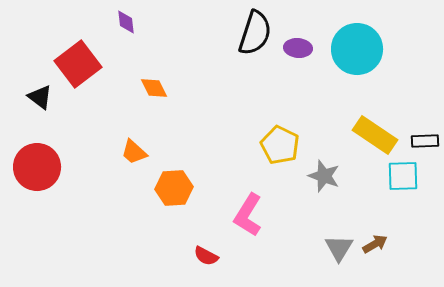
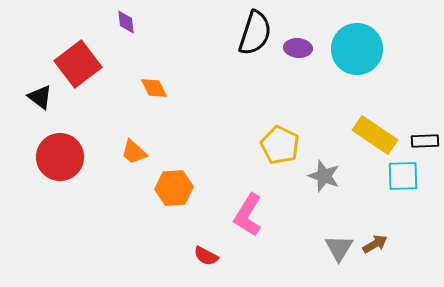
red circle: moved 23 px right, 10 px up
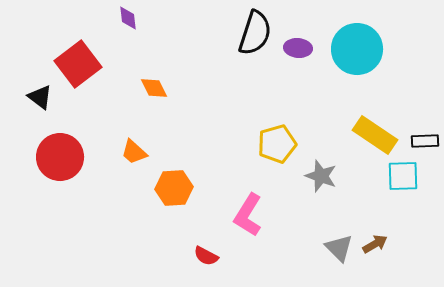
purple diamond: moved 2 px right, 4 px up
yellow pentagon: moved 3 px left, 1 px up; rotated 30 degrees clockwise
gray star: moved 3 px left
gray triangle: rotated 16 degrees counterclockwise
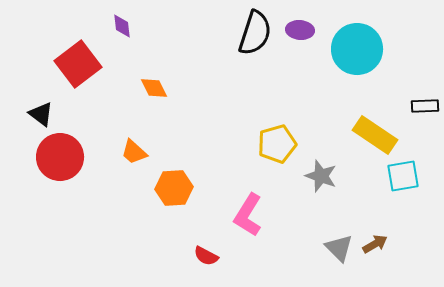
purple diamond: moved 6 px left, 8 px down
purple ellipse: moved 2 px right, 18 px up
black triangle: moved 1 px right, 17 px down
black rectangle: moved 35 px up
cyan square: rotated 8 degrees counterclockwise
